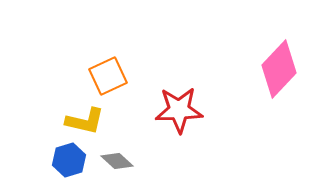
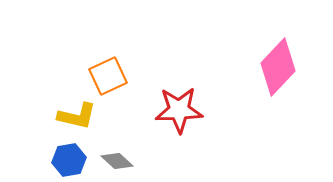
pink diamond: moved 1 px left, 2 px up
yellow L-shape: moved 8 px left, 5 px up
blue hexagon: rotated 8 degrees clockwise
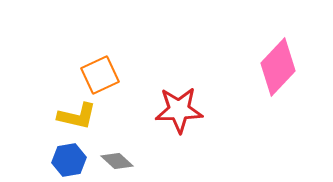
orange square: moved 8 px left, 1 px up
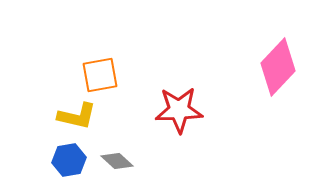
orange square: rotated 15 degrees clockwise
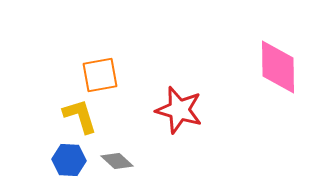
pink diamond: rotated 44 degrees counterclockwise
red star: rotated 18 degrees clockwise
yellow L-shape: moved 3 px right; rotated 120 degrees counterclockwise
blue hexagon: rotated 12 degrees clockwise
